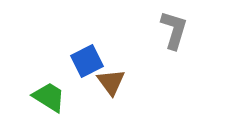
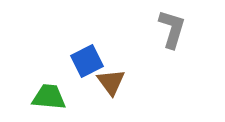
gray L-shape: moved 2 px left, 1 px up
green trapezoid: rotated 27 degrees counterclockwise
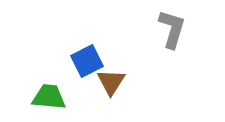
brown triangle: rotated 8 degrees clockwise
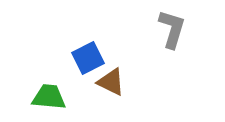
blue square: moved 1 px right, 3 px up
brown triangle: rotated 36 degrees counterclockwise
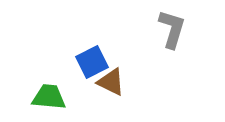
blue square: moved 4 px right, 4 px down
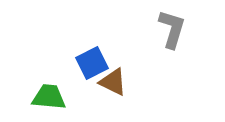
blue square: moved 1 px down
brown triangle: moved 2 px right
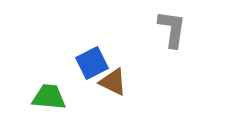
gray L-shape: rotated 9 degrees counterclockwise
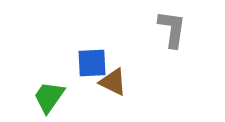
blue square: rotated 24 degrees clockwise
green trapezoid: rotated 60 degrees counterclockwise
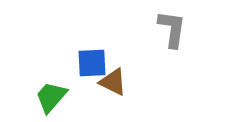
green trapezoid: moved 2 px right; rotated 6 degrees clockwise
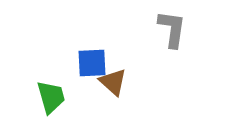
brown triangle: rotated 16 degrees clockwise
green trapezoid: rotated 123 degrees clockwise
